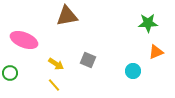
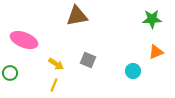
brown triangle: moved 10 px right
green star: moved 4 px right, 4 px up
yellow line: rotated 64 degrees clockwise
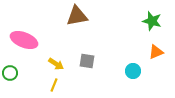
green star: moved 2 px down; rotated 18 degrees clockwise
gray square: moved 1 px left, 1 px down; rotated 14 degrees counterclockwise
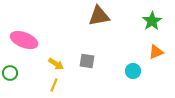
brown triangle: moved 22 px right
green star: rotated 24 degrees clockwise
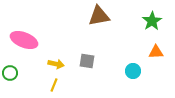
orange triangle: rotated 21 degrees clockwise
yellow arrow: rotated 21 degrees counterclockwise
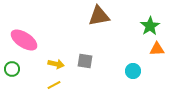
green star: moved 2 px left, 5 px down
pink ellipse: rotated 12 degrees clockwise
orange triangle: moved 1 px right, 3 px up
gray square: moved 2 px left
green circle: moved 2 px right, 4 px up
yellow line: rotated 40 degrees clockwise
